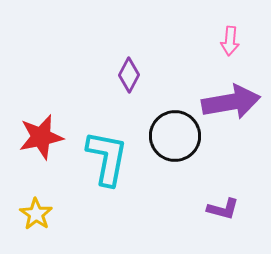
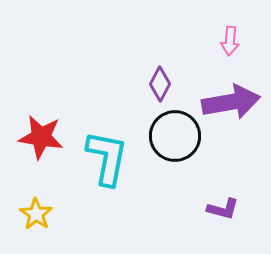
purple diamond: moved 31 px right, 9 px down
red star: rotated 21 degrees clockwise
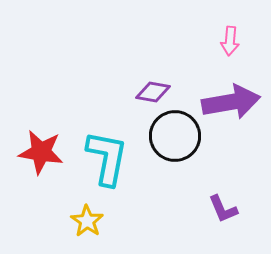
purple diamond: moved 7 px left, 8 px down; rotated 72 degrees clockwise
red star: moved 15 px down
purple L-shape: rotated 52 degrees clockwise
yellow star: moved 51 px right, 7 px down
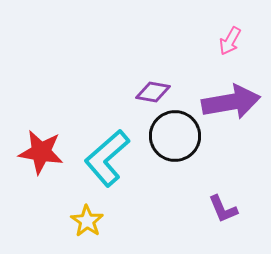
pink arrow: rotated 24 degrees clockwise
cyan L-shape: rotated 142 degrees counterclockwise
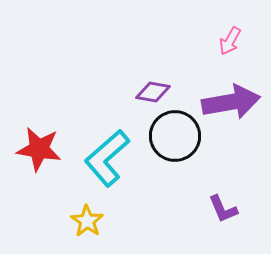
red star: moved 2 px left, 3 px up
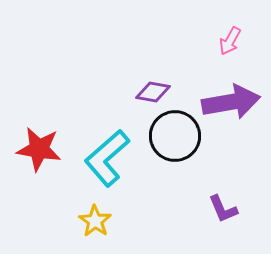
yellow star: moved 8 px right
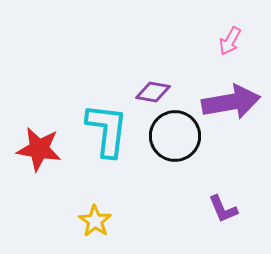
cyan L-shape: moved 28 px up; rotated 138 degrees clockwise
